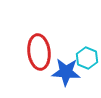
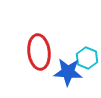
blue star: moved 2 px right
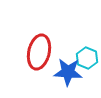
red ellipse: rotated 20 degrees clockwise
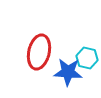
cyan hexagon: rotated 10 degrees counterclockwise
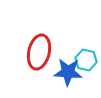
cyan hexagon: moved 1 px left, 2 px down
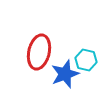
blue star: moved 3 px left, 2 px down; rotated 24 degrees counterclockwise
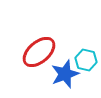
red ellipse: rotated 36 degrees clockwise
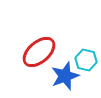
blue star: moved 2 px down
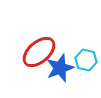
blue star: moved 5 px left, 8 px up
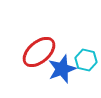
blue star: moved 2 px right, 1 px down
